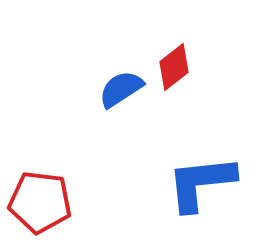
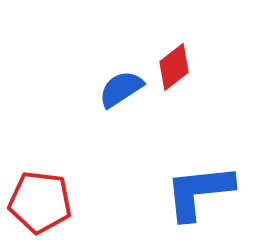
blue L-shape: moved 2 px left, 9 px down
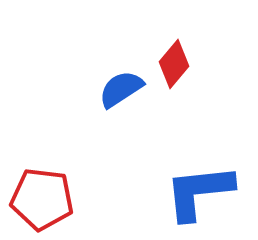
red diamond: moved 3 px up; rotated 12 degrees counterclockwise
red pentagon: moved 2 px right, 3 px up
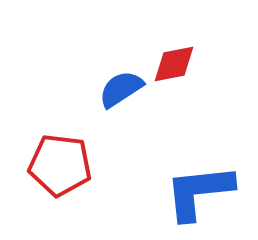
red diamond: rotated 39 degrees clockwise
red pentagon: moved 18 px right, 34 px up
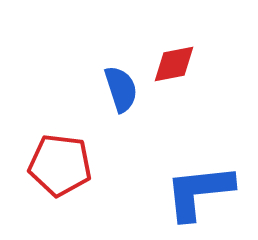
blue semicircle: rotated 105 degrees clockwise
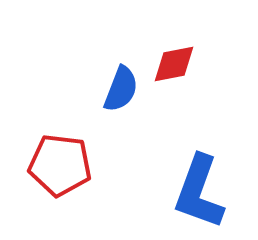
blue semicircle: rotated 39 degrees clockwise
blue L-shape: rotated 64 degrees counterclockwise
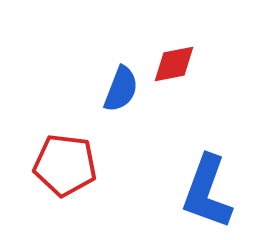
red pentagon: moved 5 px right
blue L-shape: moved 8 px right
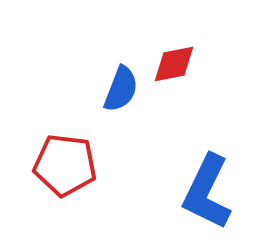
blue L-shape: rotated 6 degrees clockwise
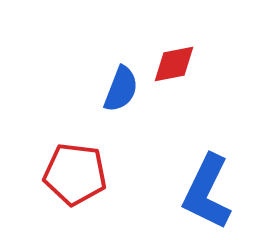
red pentagon: moved 10 px right, 9 px down
